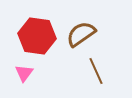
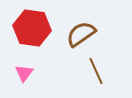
red hexagon: moved 5 px left, 8 px up
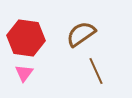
red hexagon: moved 6 px left, 10 px down
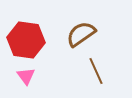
red hexagon: moved 2 px down
pink triangle: moved 2 px right, 3 px down; rotated 12 degrees counterclockwise
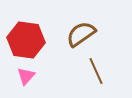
pink triangle: rotated 18 degrees clockwise
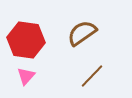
brown semicircle: moved 1 px right, 1 px up
brown line: moved 4 px left, 5 px down; rotated 68 degrees clockwise
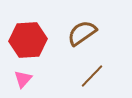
red hexagon: moved 2 px right; rotated 12 degrees counterclockwise
pink triangle: moved 3 px left, 3 px down
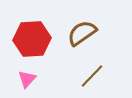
red hexagon: moved 4 px right, 1 px up
pink triangle: moved 4 px right
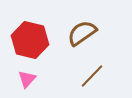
red hexagon: moved 2 px left, 1 px down; rotated 18 degrees clockwise
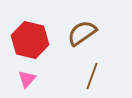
brown line: rotated 24 degrees counterclockwise
